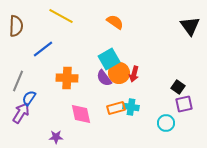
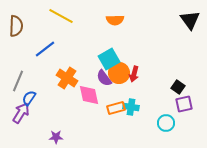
orange semicircle: moved 2 px up; rotated 144 degrees clockwise
black triangle: moved 6 px up
blue line: moved 2 px right
orange cross: rotated 30 degrees clockwise
pink diamond: moved 8 px right, 19 px up
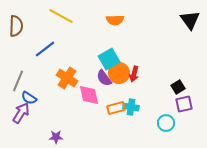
black square: rotated 24 degrees clockwise
blue semicircle: rotated 91 degrees counterclockwise
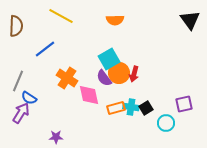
black square: moved 32 px left, 21 px down
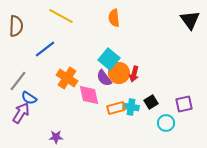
orange semicircle: moved 1 px left, 2 px up; rotated 84 degrees clockwise
cyan square: rotated 20 degrees counterclockwise
gray line: rotated 15 degrees clockwise
black square: moved 5 px right, 6 px up
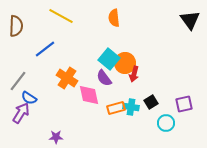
orange circle: moved 6 px right, 10 px up
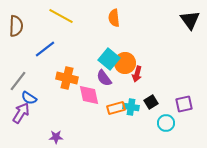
red arrow: moved 3 px right
orange cross: rotated 20 degrees counterclockwise
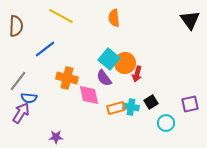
blue semicircle: rotated 28 degrees counterclockwise
purple square: moved 6 px right
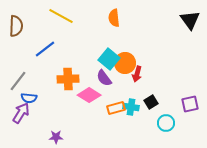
orange cross: moved 1 px right, 1 px down; rotated 15 degrees counterclockwise
pink diamond: rotated 45 degrees counterclockwise
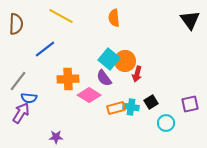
brown semicircle: moved 2 px up
orange circle: moved 2 px up
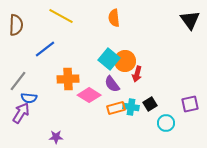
brown semicircle: moved 1 px down
purple semicircle: moved 8 px right, 6 px down
black square: moved 1 px left, 2 px down
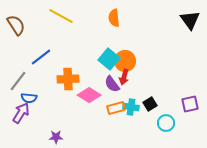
brown semicircle: rotated 35 degrees counterclockwise
blue line: moved 4 px left, 8 px down
red arrow: moved 13 px left, 3 px down
